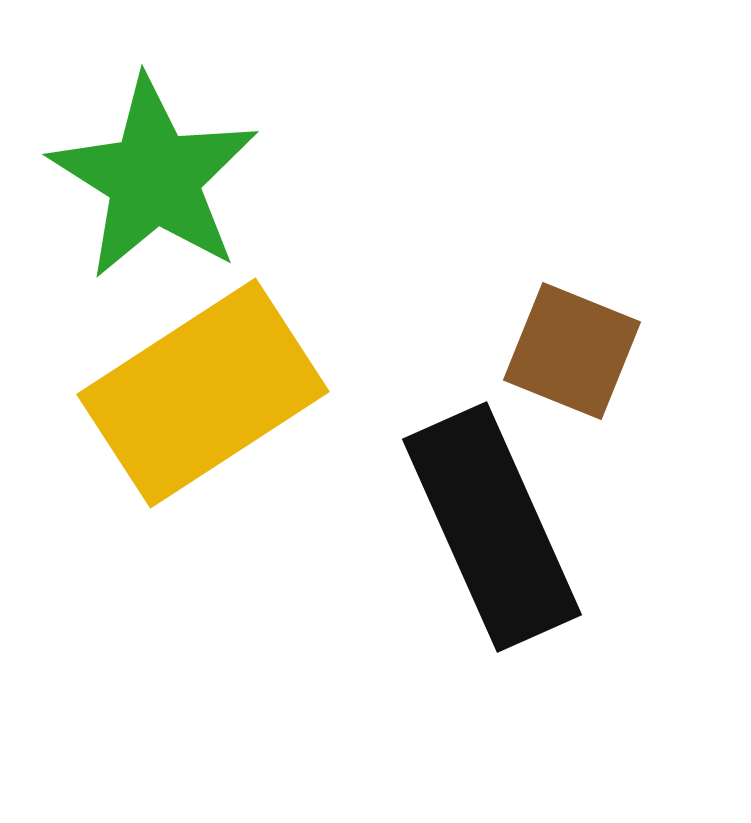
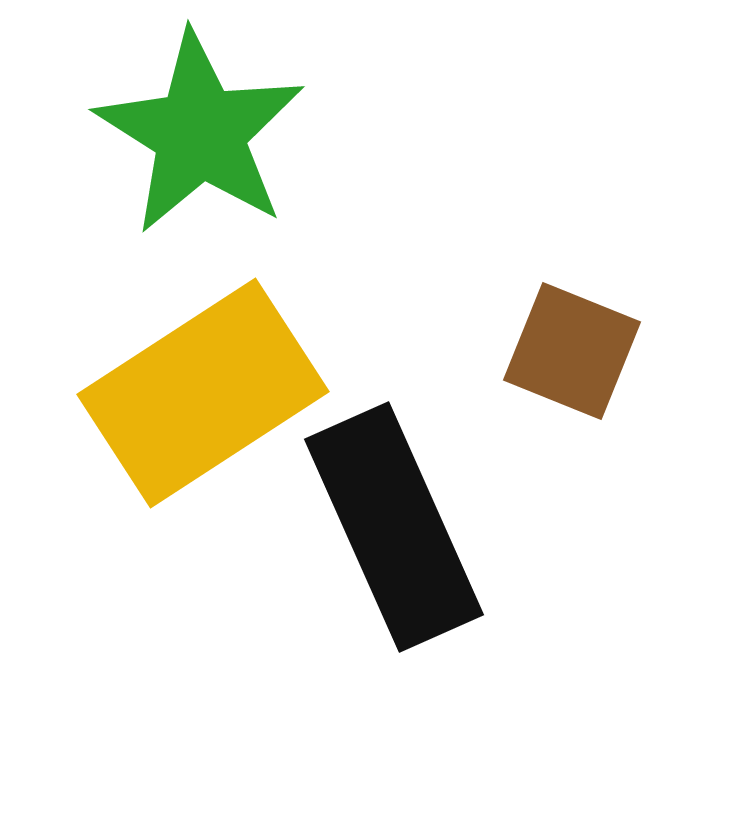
green star: moved 46 px right, 45 px up
black rectangle: moved 98 px left
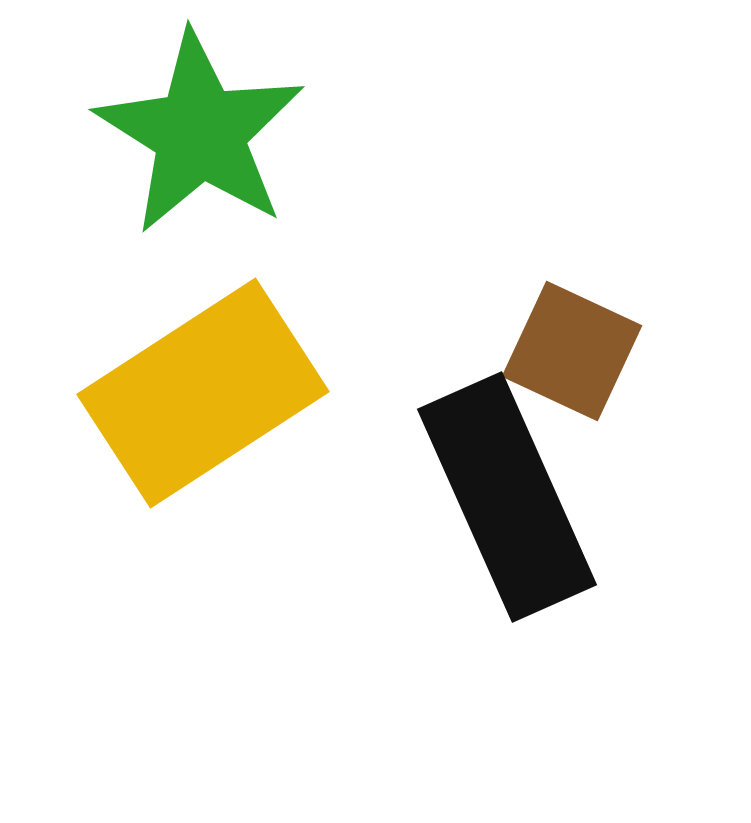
brown square: rotated 3 degrees clockwise
black rectangle: moved 113 px right, 30 px up
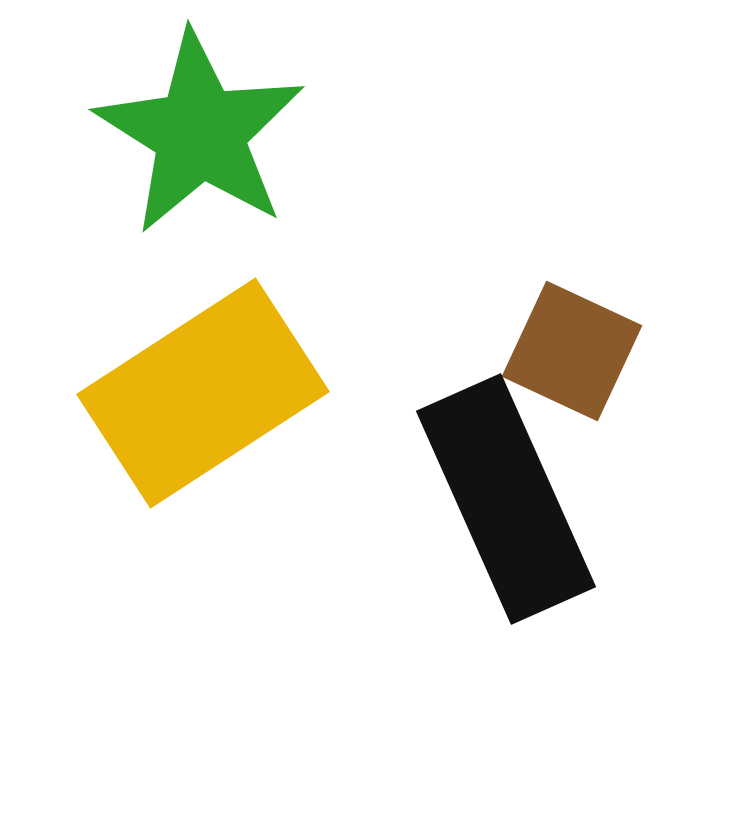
black rectangle: moved 1 px left, 2 px down
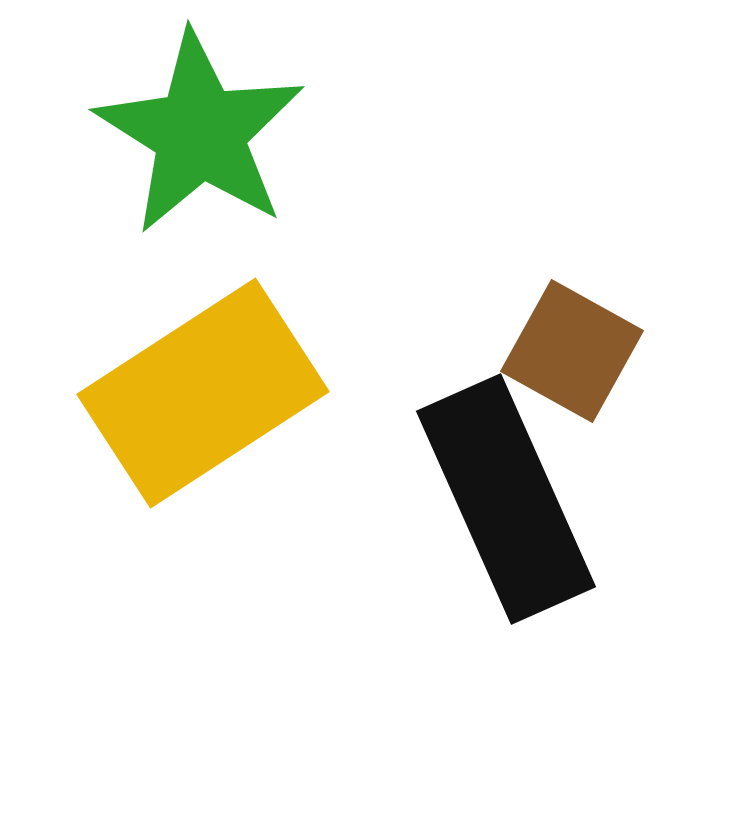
brown square: rotated 4 degrees clockwise
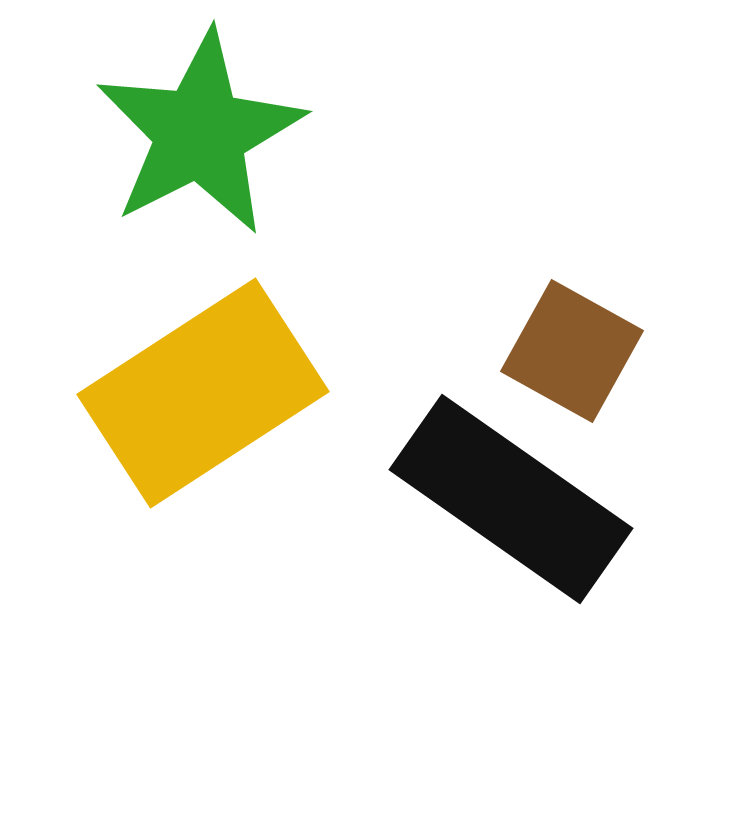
green star: rotated 13 degrees clockwise
black rectangle: moved 5 px right; rotated 31 degrees counterclockwise
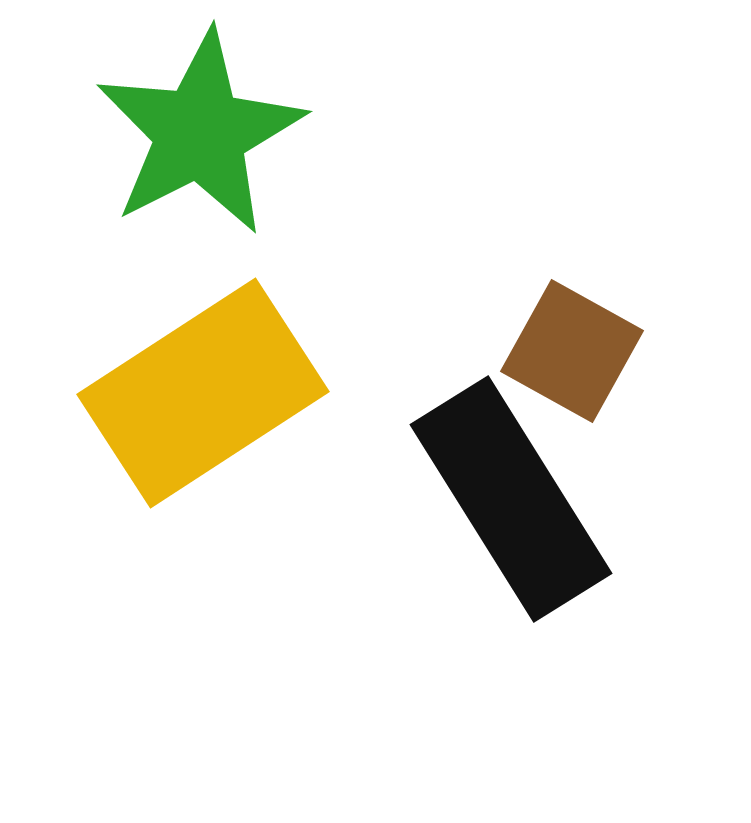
black rectangle: rotated 23 degrees clockwise
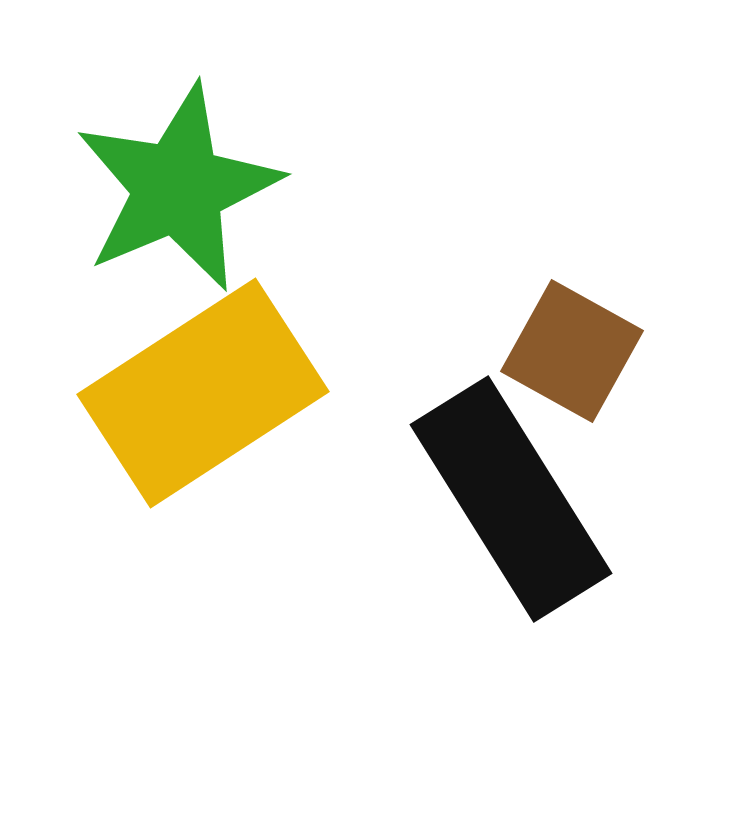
green star: moved 22 px left, 55 px down; rotated 4 degrees clockwise
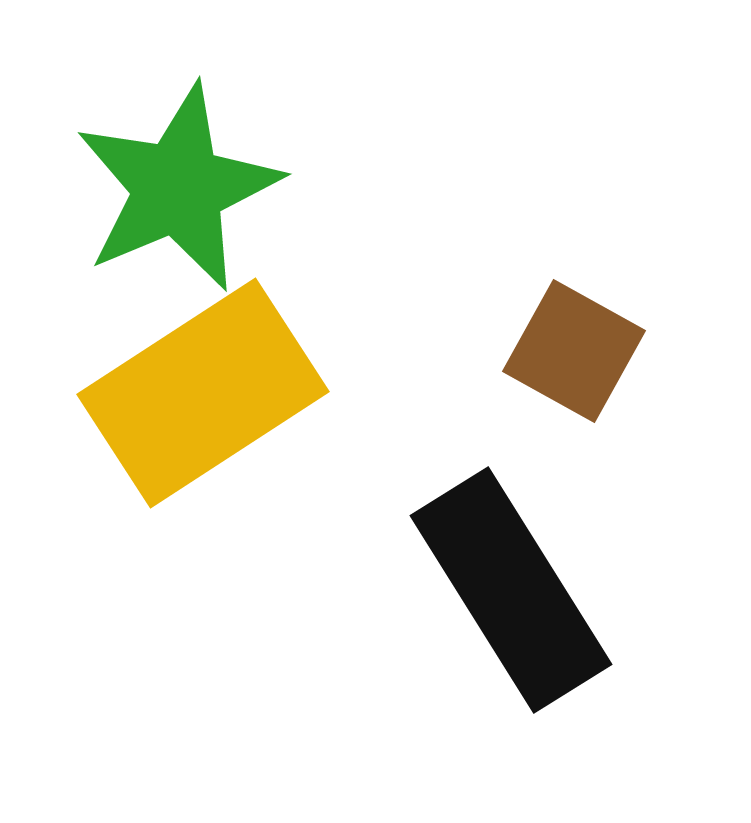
brown square: moved 2 px right
black rectangle: moved 91 px down
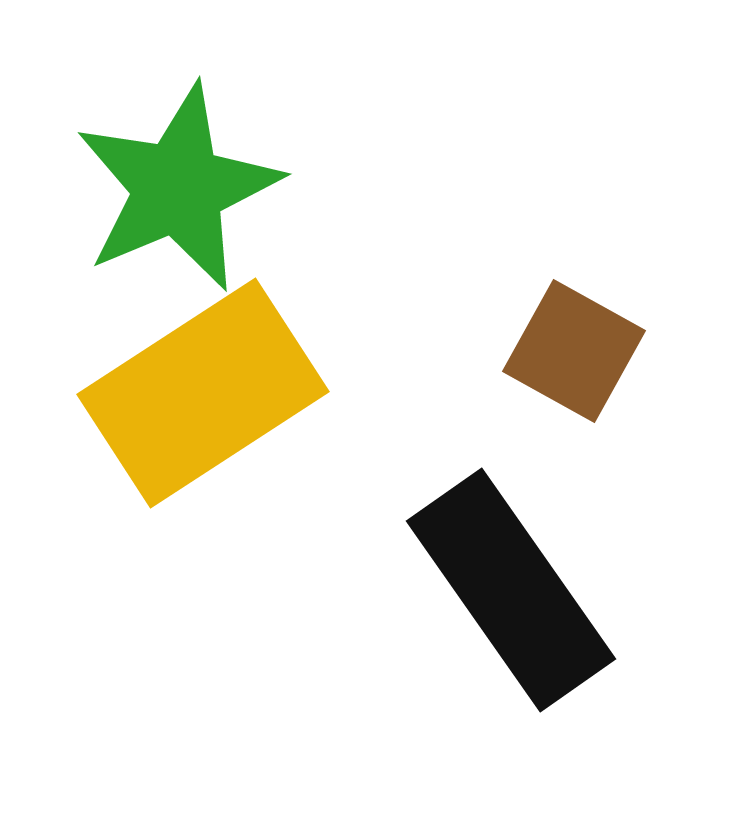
black rectangle: rotated 3 degrees counterclockwise
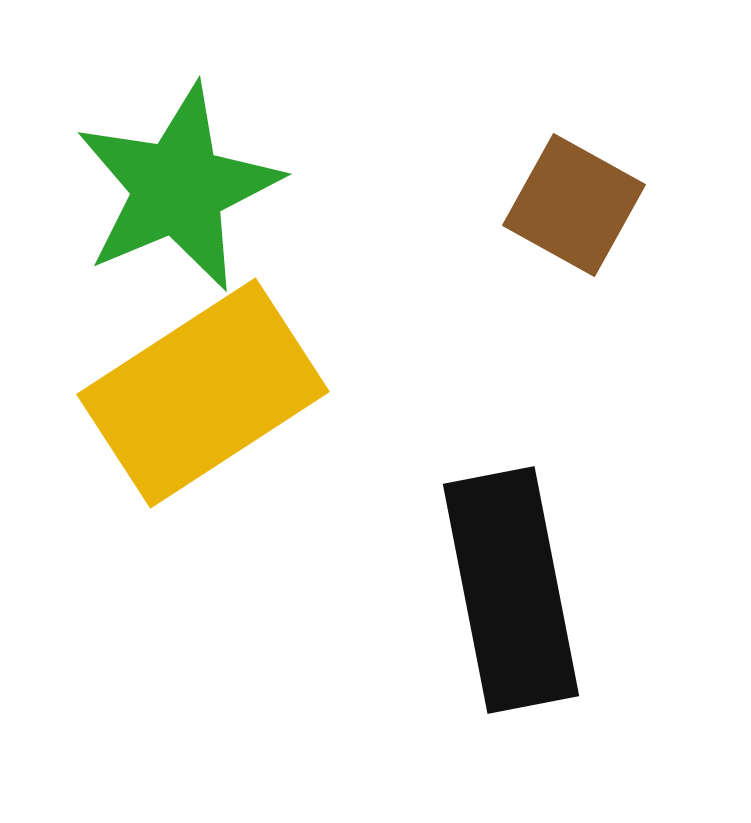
brown square: moved 146 px up
black rectangle: rotated 24 degrees clockwise
